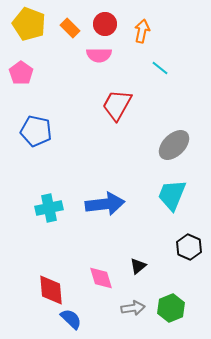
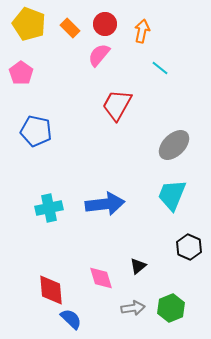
pink semicircle: rotated 130 degrees clockwise
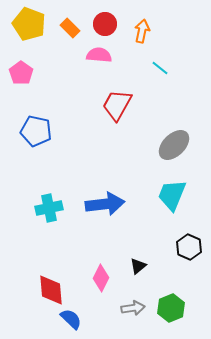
pink semicircle: rotated 55 degrees clockwise
pink diamond: rotated 44 degrees clockwise
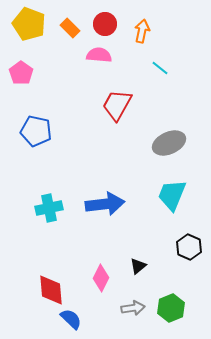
gray ellipse: moved 5 px left, 2 px up; rotated 20 degrees clockwise
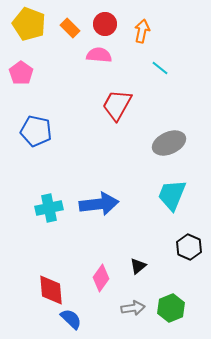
blue arrow: moved 6 px left
pink diamond: rotated 8 degrees clockwise
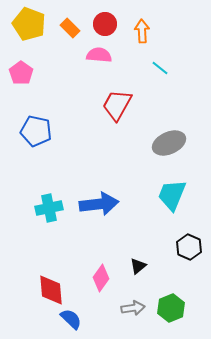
orange arrow: rotated 15 degrees counterclockwise
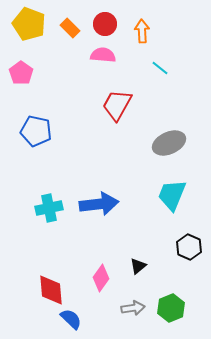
pink semicircle: moved 4 px right
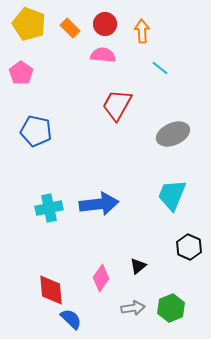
gray ellipse: moved 4 px right, 9 px up
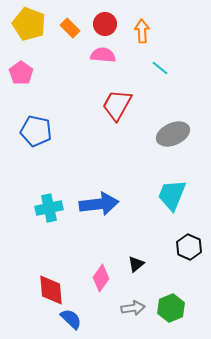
black triangle: moved 2 px left, 2 px up
